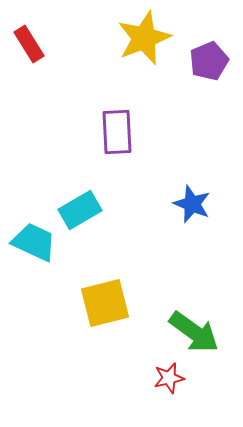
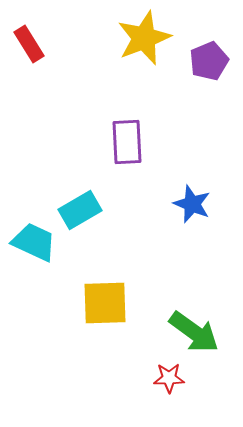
purple rectangle: moved 10 px right, 10 px down
yellow square: rotated 12 degrees clockwise
red star: rotated 12 degrees clockwise
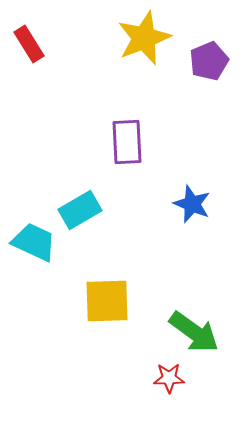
yellow square: moved 2 px right, 2 px up
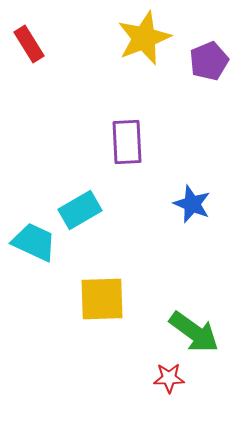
yellow square: moved 5 px left, 2 px up
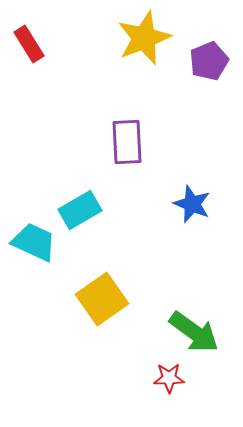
yellow square: rotated 33 degrees counterclockwise
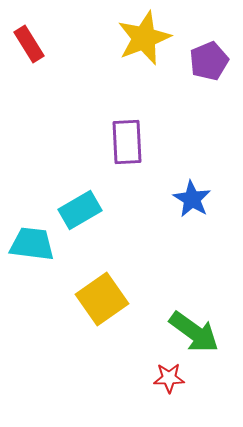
blue star: moved 5 px up; rotated 9 degrees clockwise
cyan trapezoid: moved 2 px left, 2 px down; rotated 18 degrees counterclockwise
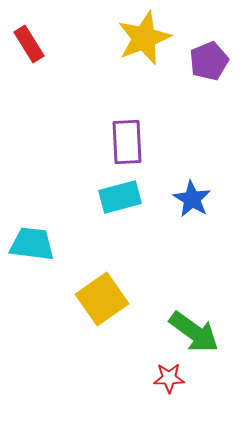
cyan rectangle: moved 40 px right, 13 px up; rotated 15 degrees clockwise
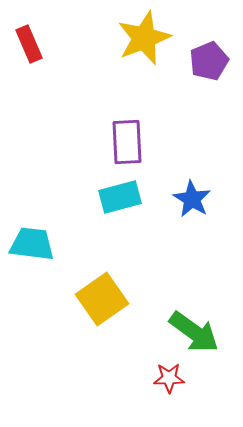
red rectangle: rotated 9 degrees clockwise
